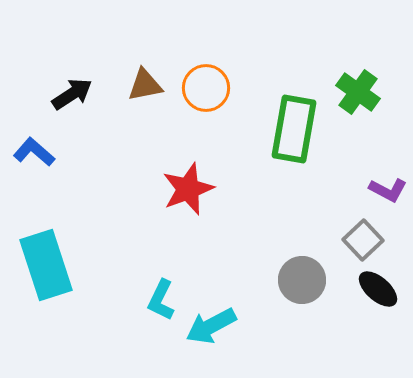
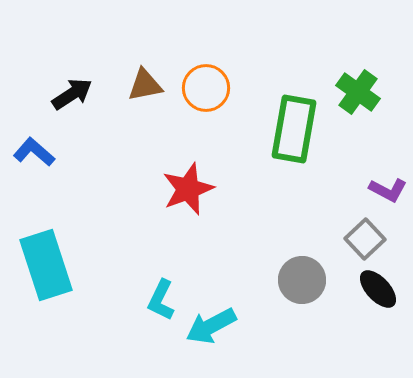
gray square: moved 2 px right, 1 px up
black ellipse: rotated 6 degrees clockwise
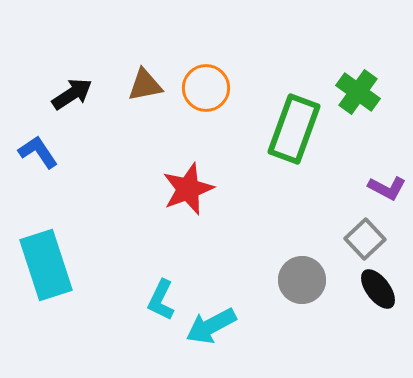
green rectangle: rotated 10 degrees clockwise
blue L-shape: moved 4 px right; rotated 15 degrees clockwise
purple L-shape: moved 1 px left, 2 px up
black ellipse: rotated 6 degrees clockwise
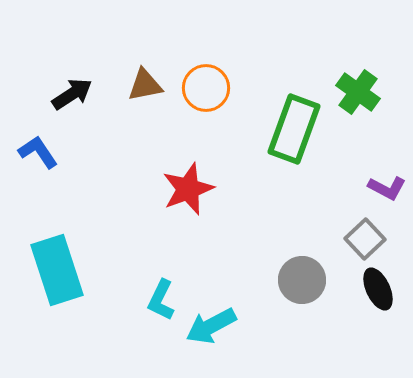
cyan rectangle: moved 11 px right, 5 px down
black ellipse: rotated 12 degrees clockwise
